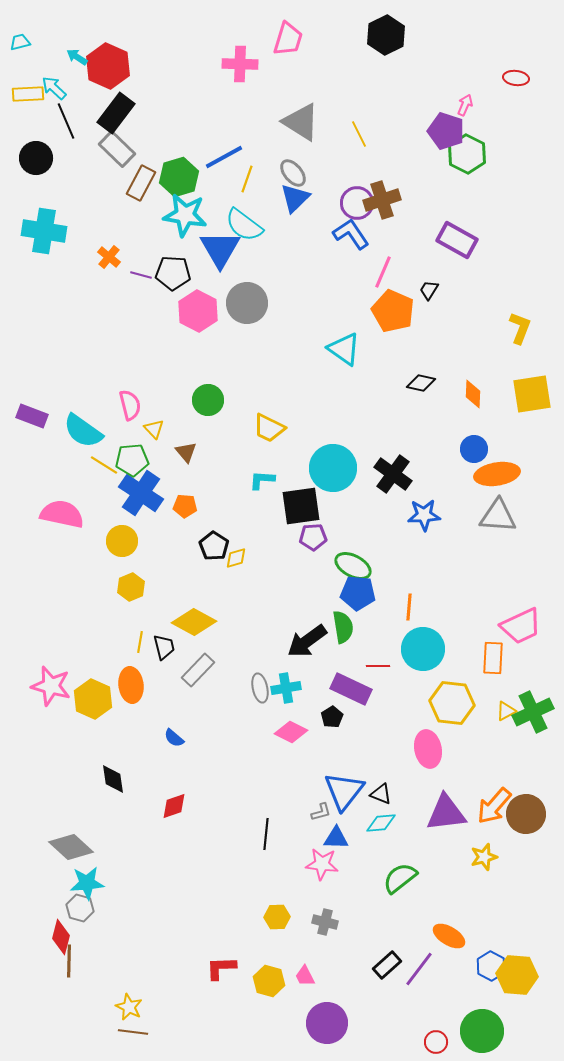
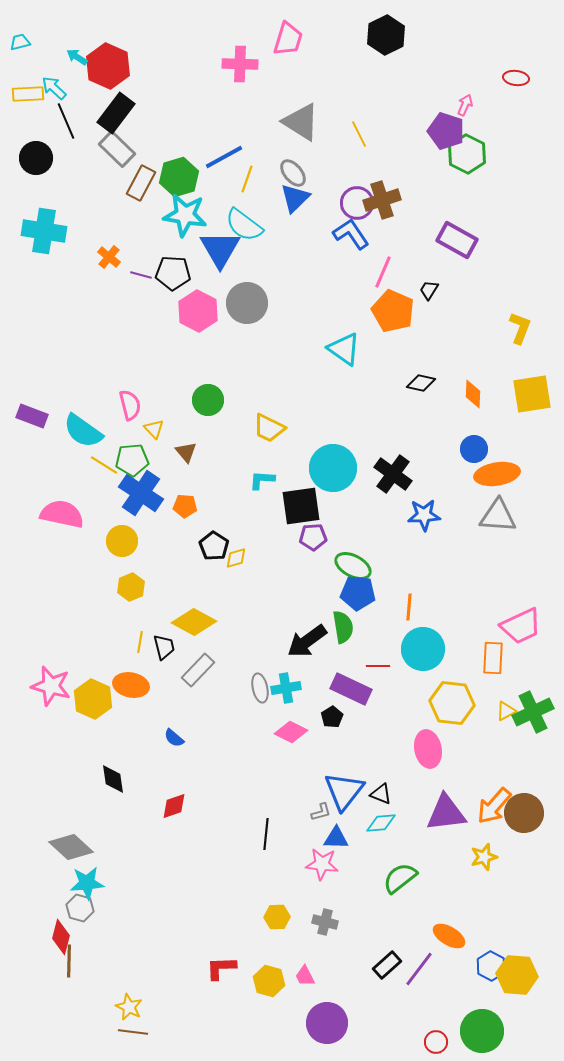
orange ellipse at (131, 685): rotated 72 degrees counterclockwise
brown circle at (526, 814): moved 2 px left, 1 px up
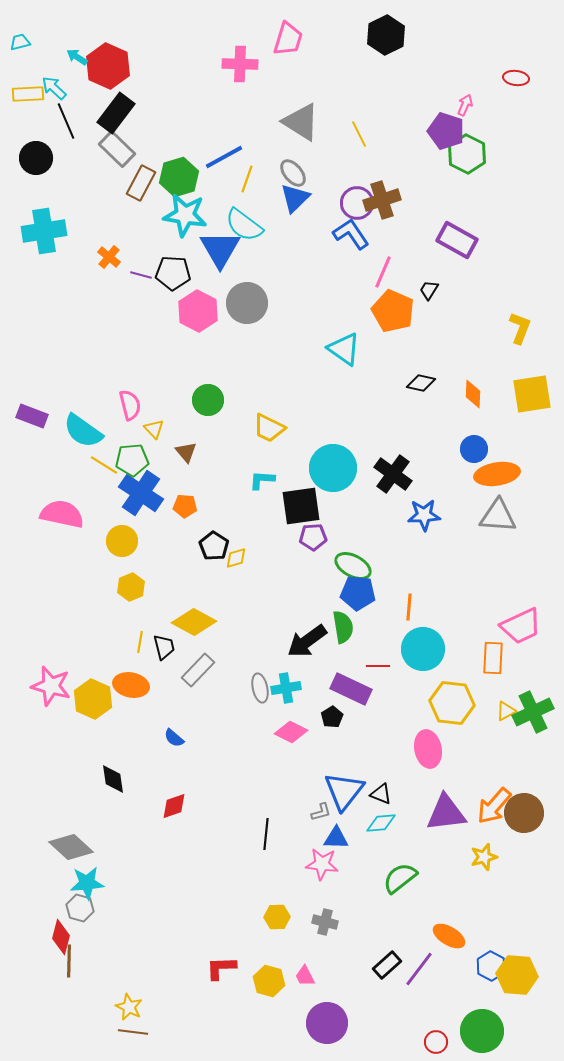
cyan cross at (44, 231): rotated 18 degrees counterclockwise
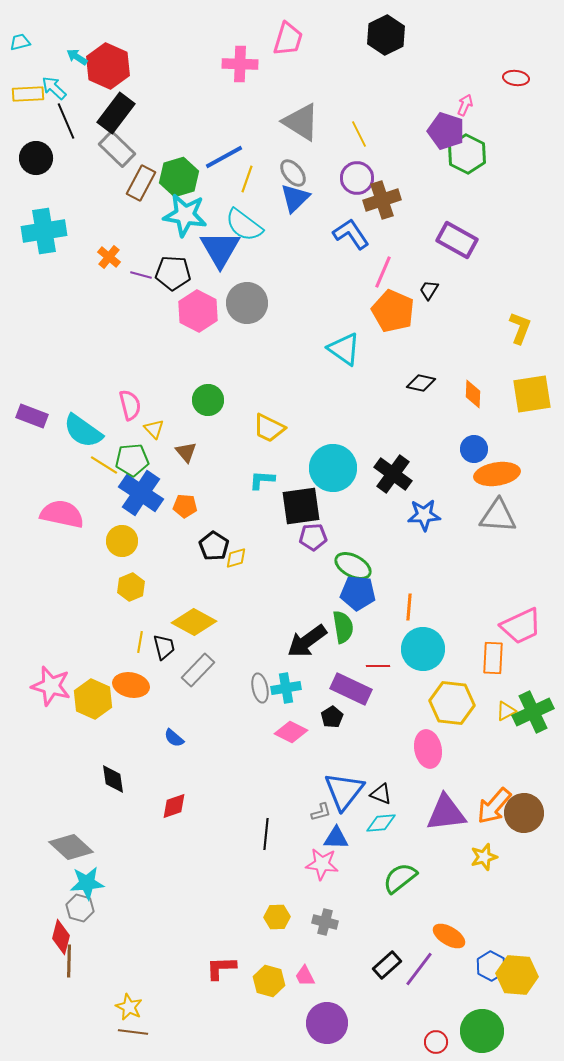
purple circle at (357, 203): moved 25 px up
